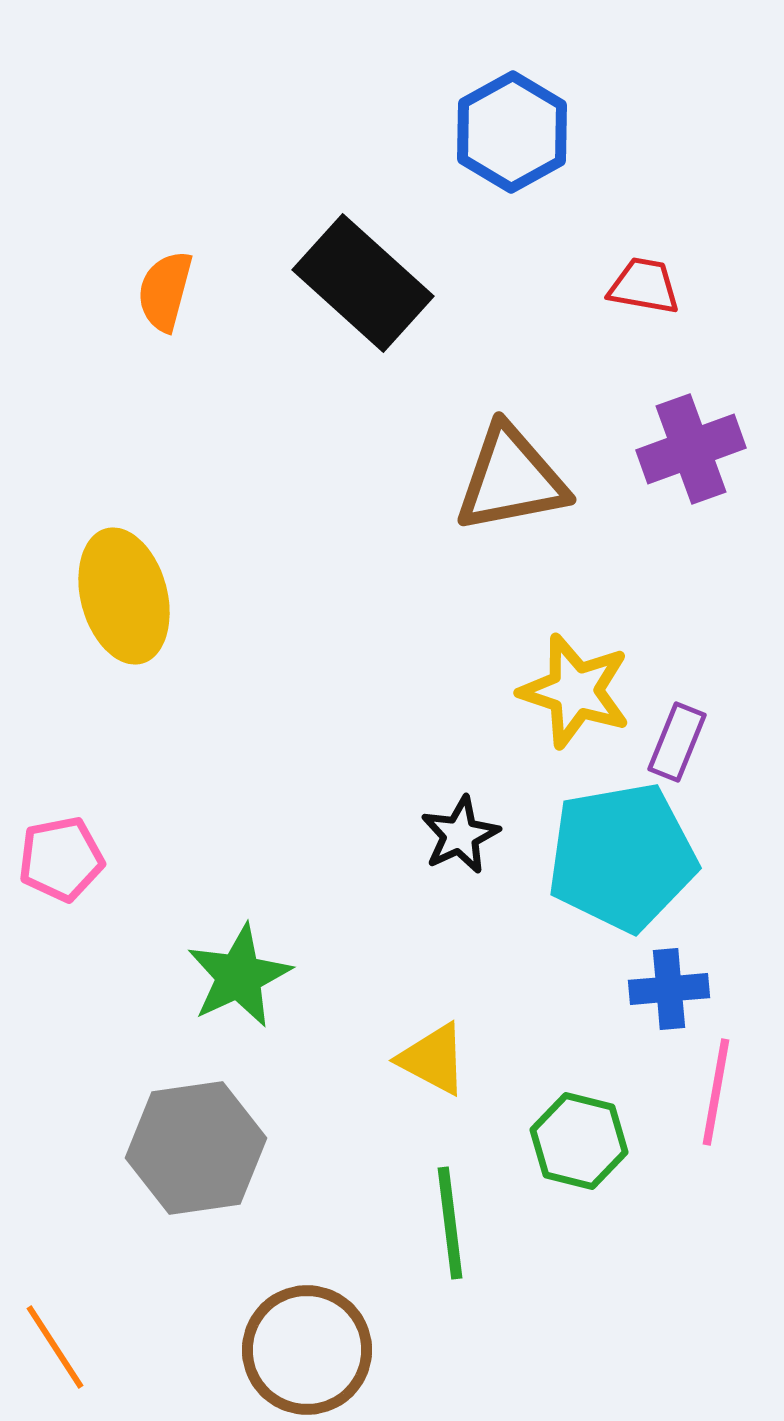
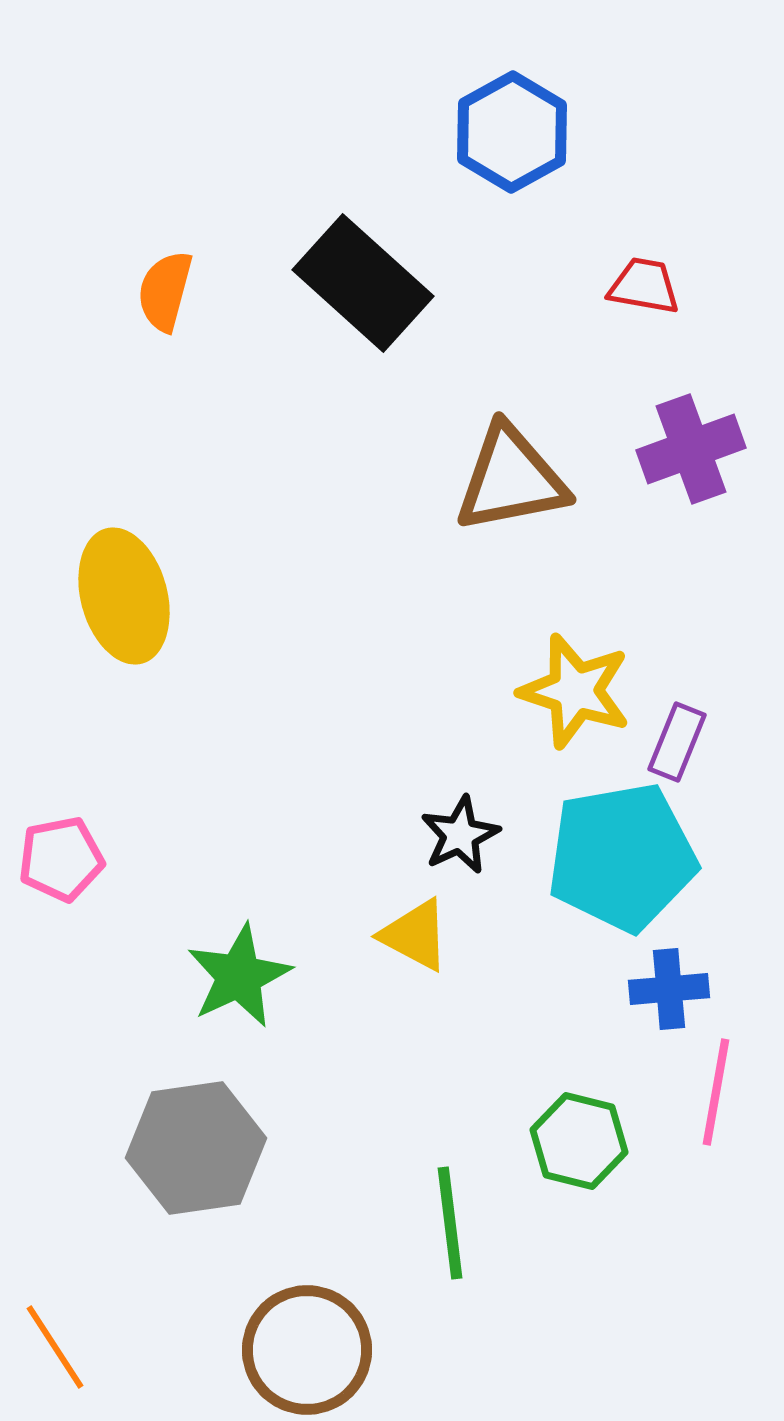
yellow triangle: moved 18 px left, 124 px up
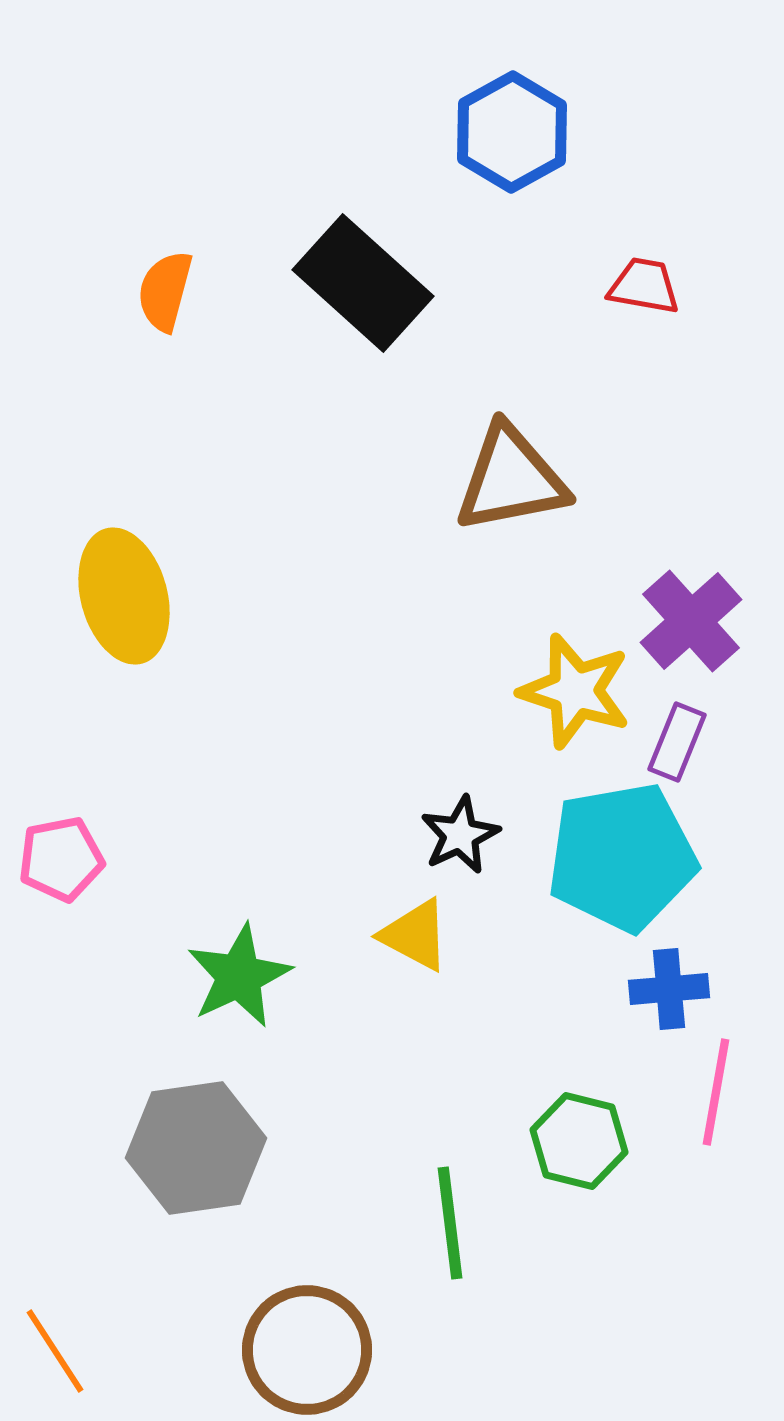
purple cross: moved 172 px down; rotated 22 degrees counterclockwise
orange line: moved 4 px down
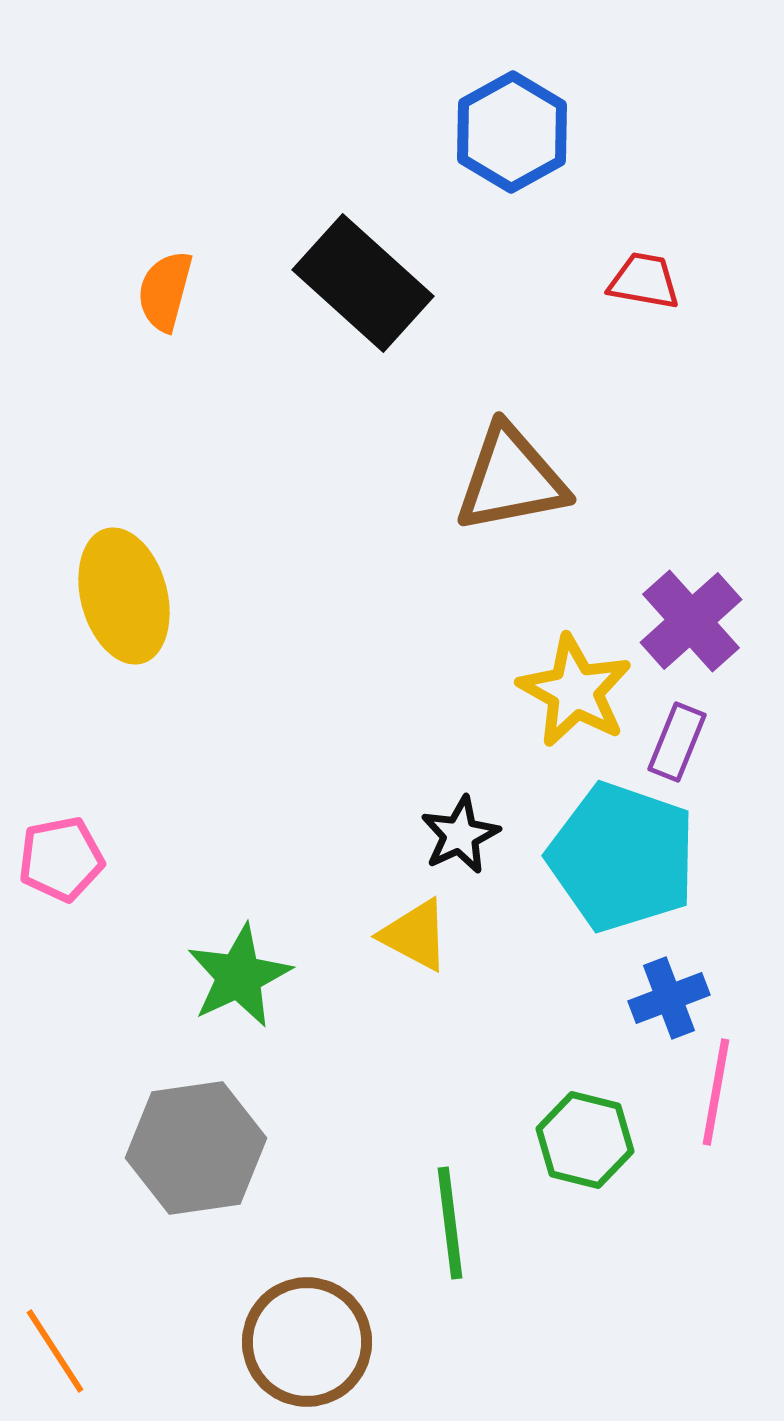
red trapezoid: moved 5 px up
yellow star: rotated 11 degrees clockwise
cyan pentagon: rotated 29 degrees clockwise
blue cross: moved 9 px down; rotated 16 degrees counterclockwise
green hexagon: moved 6 px right, 1 px up
brown circle: moved 8 px up
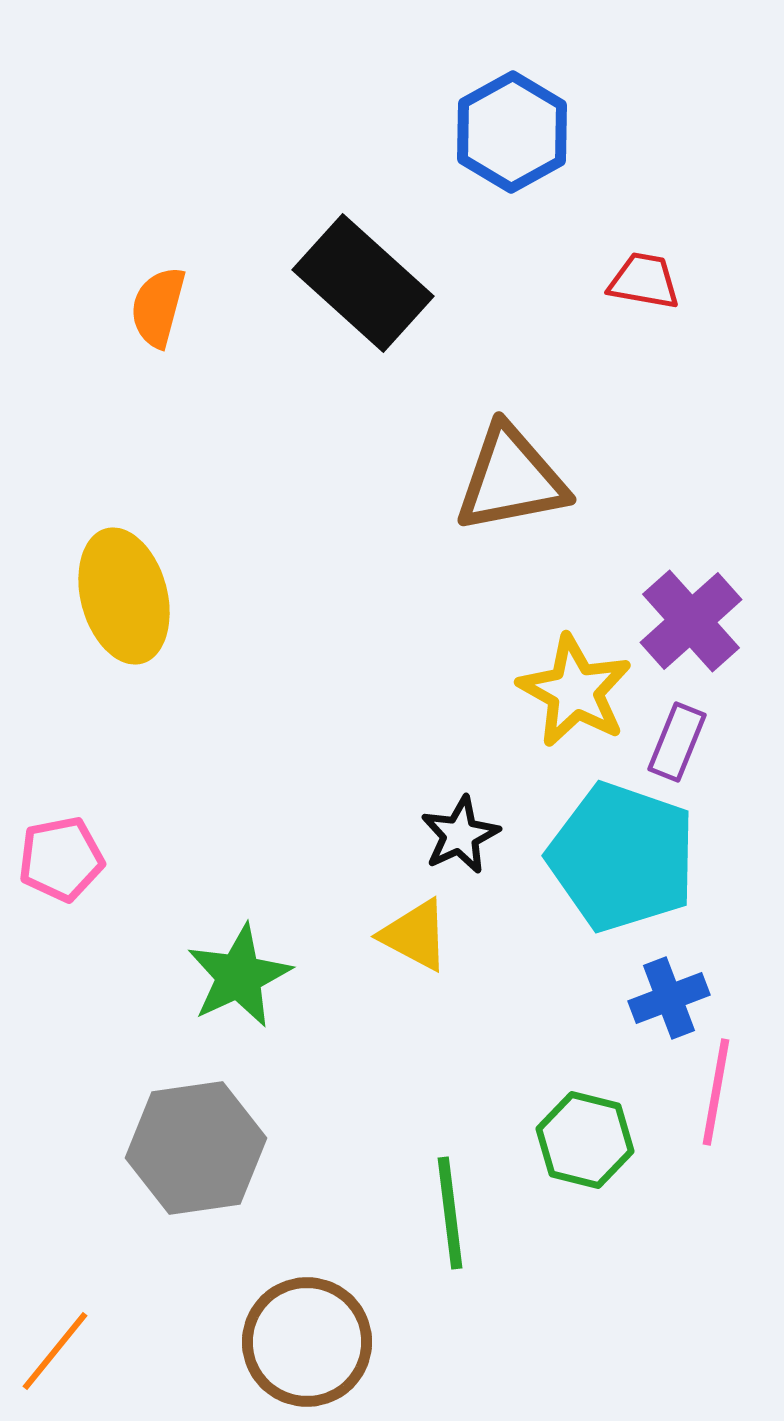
orange semicircle: moved 7 px left, 16 px down
green line: moved 10 px up
orange line: rotated 72 degrees clockwise
